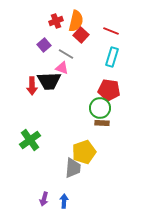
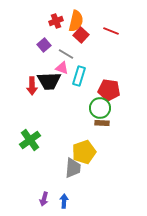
cyan rectangle: moved 33 px left, 19 px down
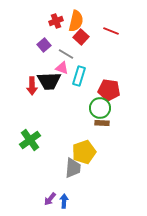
red square: moved 2 px down
purple arrow: moved 6 px right; rotated 24 degrees clockwise
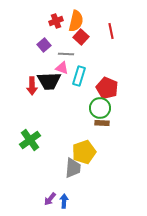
red line: rotated 56 degrees clockwise
gray line: rotated 28 degrees counterclockwise
red pentagon: moved 2 px left, 2 px up; rotated 15 degrees clockwise
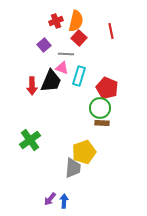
red square: moved 2 px left, 1 px down
black trapezoid: moved 2 px right; rotated 65 degrees counterclockwise
